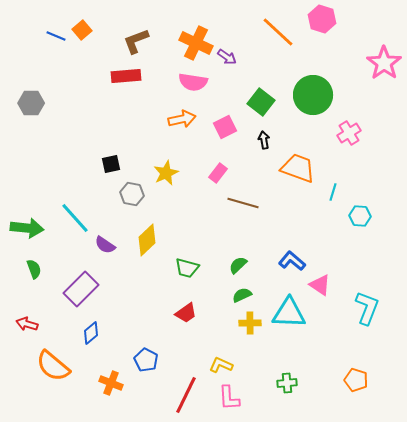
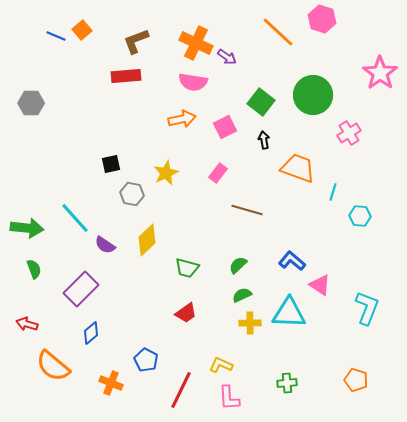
pink star at (384, 63): moved 4 px left, 10 px down
brown line at (243, 203): moved 4 px right, 7 px down
red line at (186, 395): moved 5 px left, 5 px up
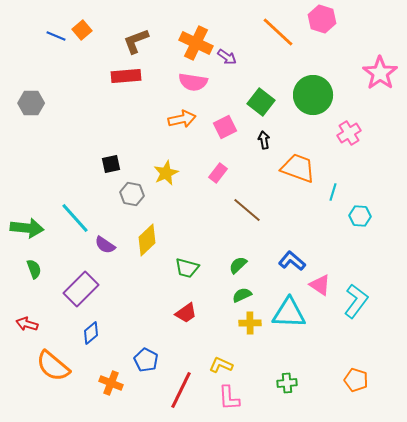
brown line at (247, 210): rotated 24 degrees clockwise
cyan L-shape at (367, 308): moved 11 px left, 7 px up; rotated 16 degrees clockwise
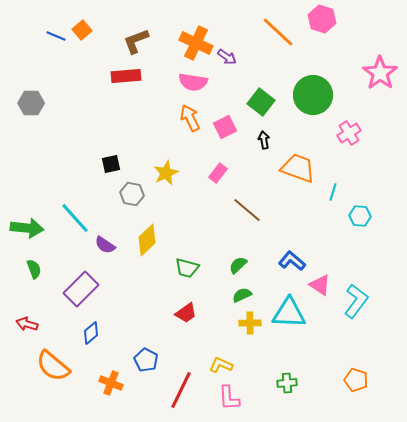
orange arrow at (182, 119): moved 8 px right, 1 px up; rotated 104 degrees counterclockwise
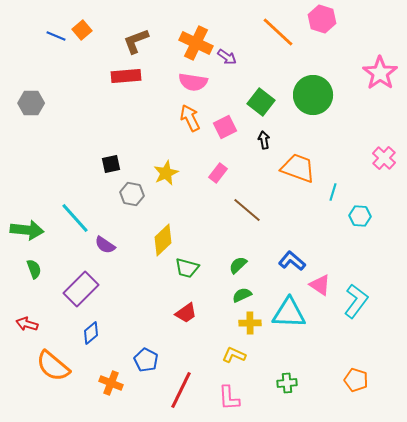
pink cross at (349, 133): moved 35 px right, 25 px down; rotated 15 degrees counterclockwise
green arrow at (27, 228): moved 2 px down
yellow diamond at (147, 240): moved 16 px right
yellow L-shape at (221, 365): moved 13 px right, 10 px up
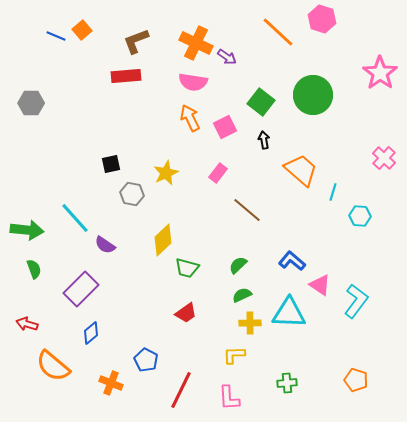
orange trapezoid at (298, 168): moved 3 px right, 2 px down; rotated 21 degrees clockwise
yellow L-shape at (234, 355): rotated 25 degrees counterclockwise
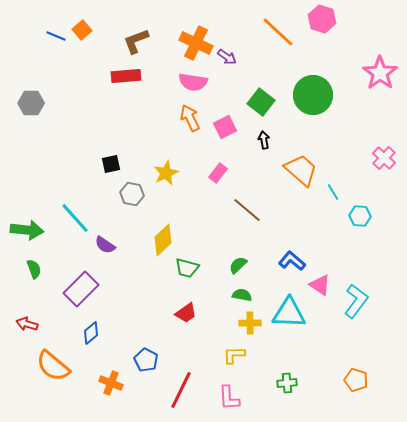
cyan line at (333, 192): rotated 48 degrees counterclockwise
green semicircle at (242, 295): rotated 36 degrees clockwise
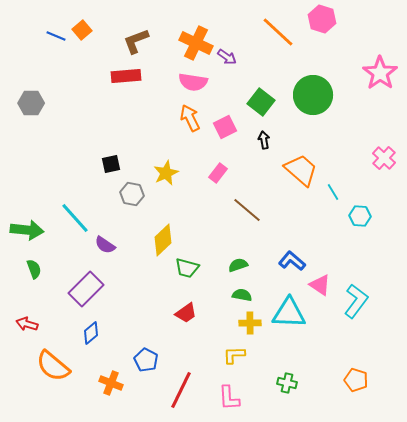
green semicircle at (238, 265): rotated 24 degrees clockwise
purple rectangle at (81, 289): moved 5 px right
green cross at (287, 383): rotated 18 degrees clockwise
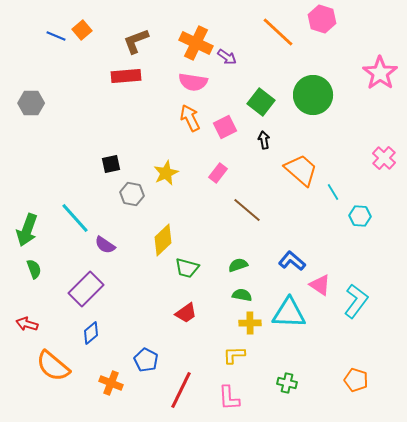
green arrow at (27, 230): rotated 104 degrees clockwise
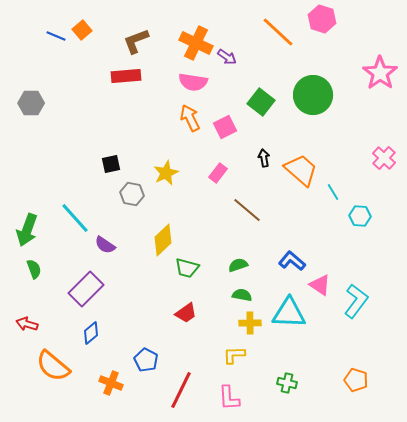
black arrow at (264, 140): moved 18 px down
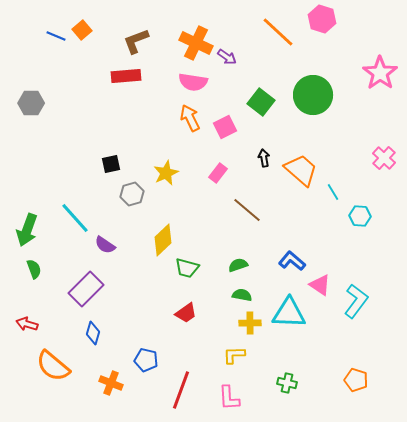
gray hexagon at (132, 194): rotated 25 degrees counterclockwise
blue diamond at (91, 333): moved 2 px right; rotated 35 degrees counterclockwise
blue pentagon at (146, 360): rotated 15 degrees counterclockwise
red line at (181, 390): rotated 6 degrees counterclockwise
